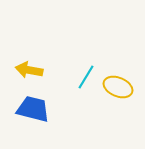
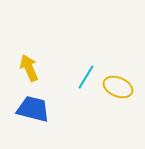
yellow arrow: moved 2 px up; rotated 56 degrees clockwise
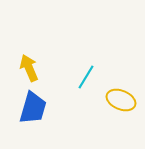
yellow ellipse: moved 3 px right, 13 px down
blue trapezoid: moved 1 px up; rotated 92 degrees clockwise
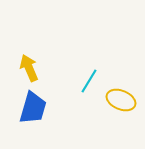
cyan line: moved 3 px right, 4 px down
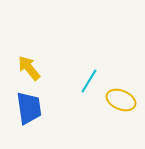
yellow arrow: rotated 16 degrees counterclockwise
blue trapezoid: moved 4 px left; rotated 24 degrees counterclockwise
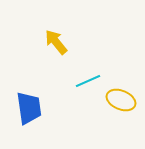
yellow arrow: moved 27 px right, 26 px up
cyan line: moved 1 px left; rotated 35 degrees clockwise
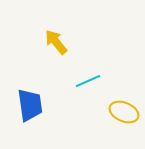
yellow ellipse: moved 3 px right, 12 px down
blue trapezoid: moved 1 px right, 3 px up
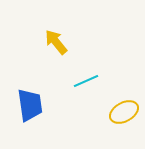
cyan line: moved 2 px left
yellow ellipse: rotated 52 degrees counterclockwise
